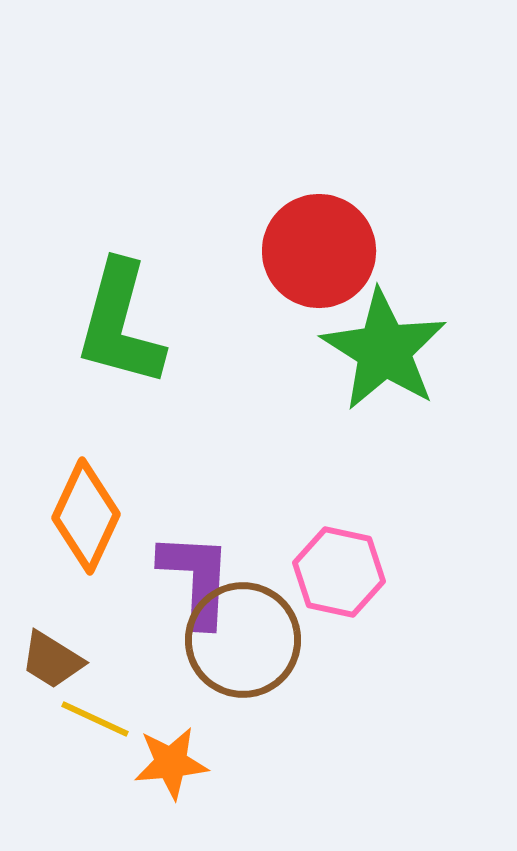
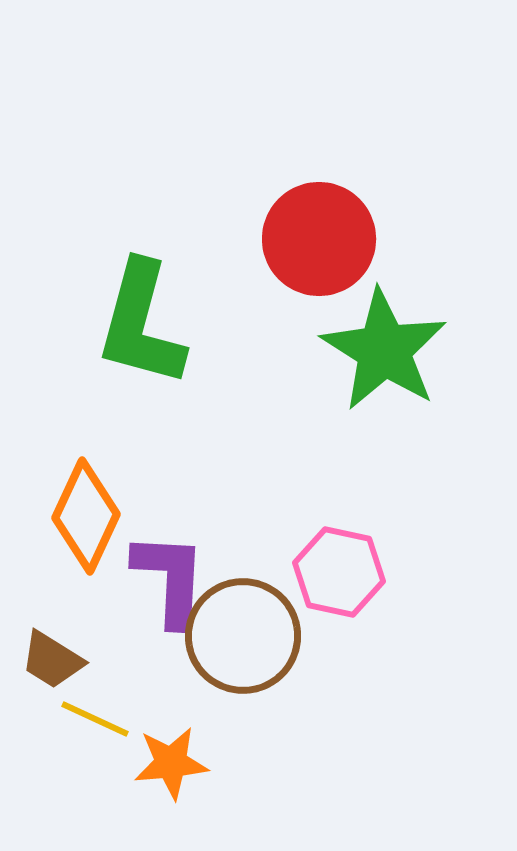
red circle: moved 12 px up
green L-shape: moved 21 px right
purple L-shape: moved 26 px left
brown circle: moved 4 px up
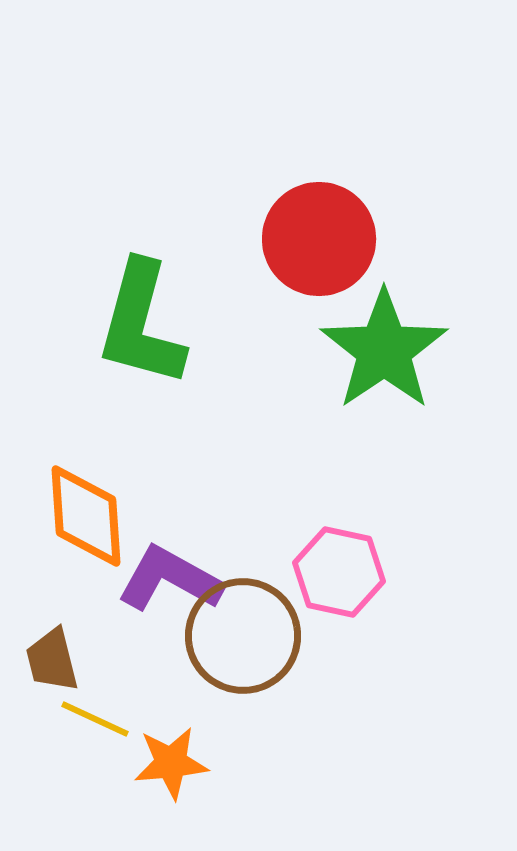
green star: rotated 6 degrees clockwise
orange diamond: rotated 29 degrees counterclockwise
purple L-shape: rotated 64 degrees counterclockwise
brown trapezoid: rotated 44 degrees clockwise
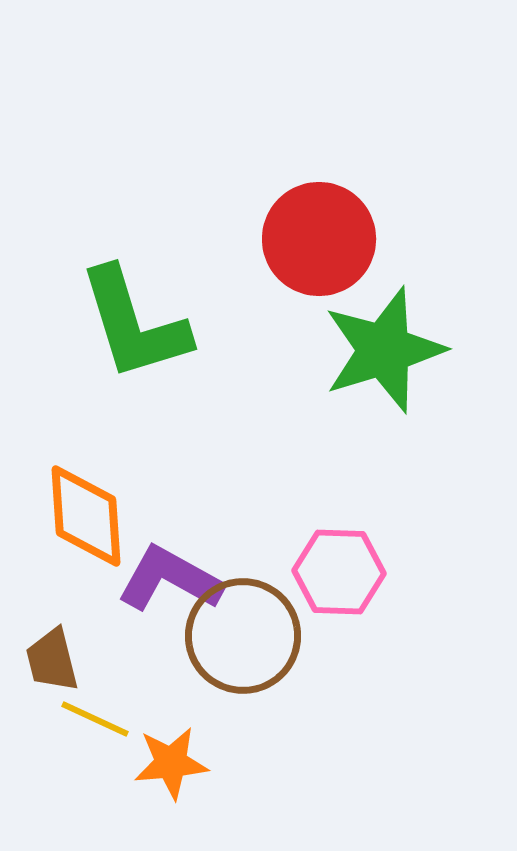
green L-shape: moved 7 px left; rotated 32 degrees counterclockwise
green star: rotated 17 degrees clockwise
pink hexagon: rotated 10 degrees counterclockwise
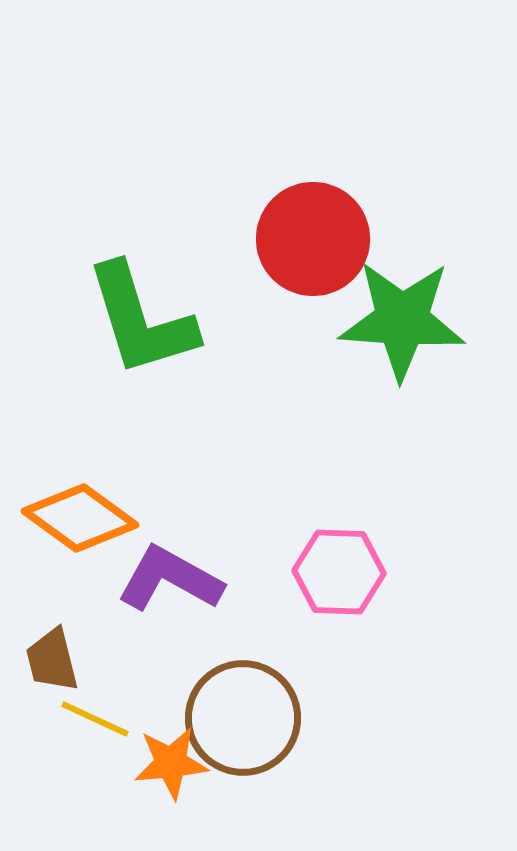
red circle: moved 6 px left
green L-shape: moved 7 px right, 4 px up
green star: moved 18 px right, 30 px up; rotated 21 degrees clockwise
orange diamond: moved 6 px left, 2 px down; rotated 50 degrees counterclockwise
brown circle: moved 82 px down
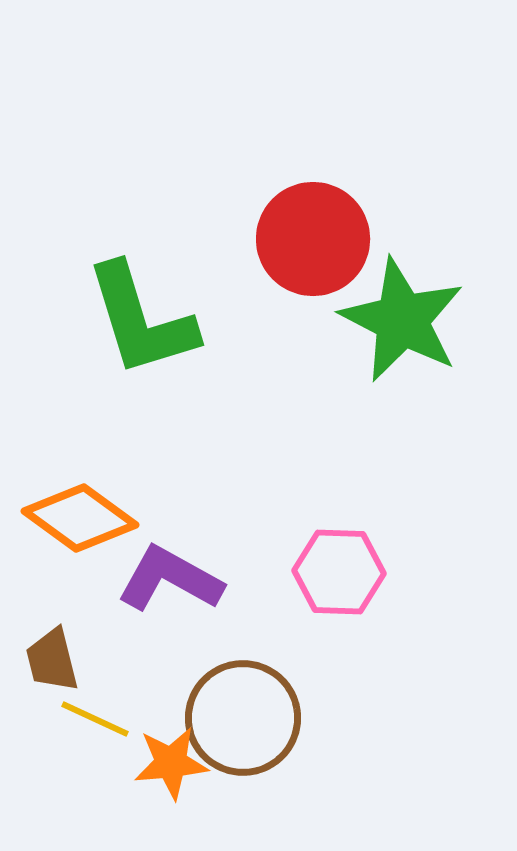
green star: rotated 23 degrees clockwise
